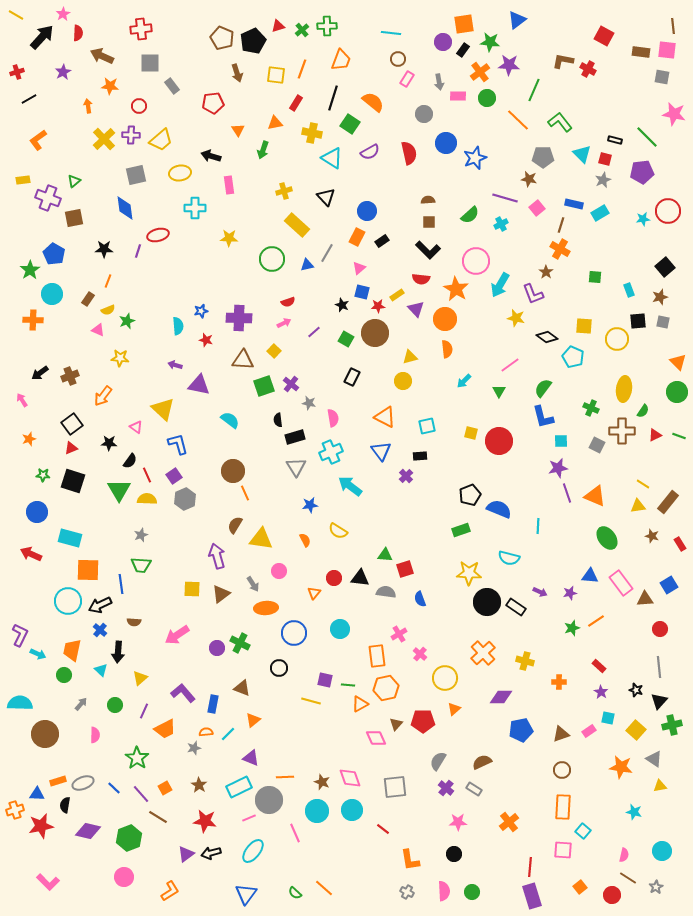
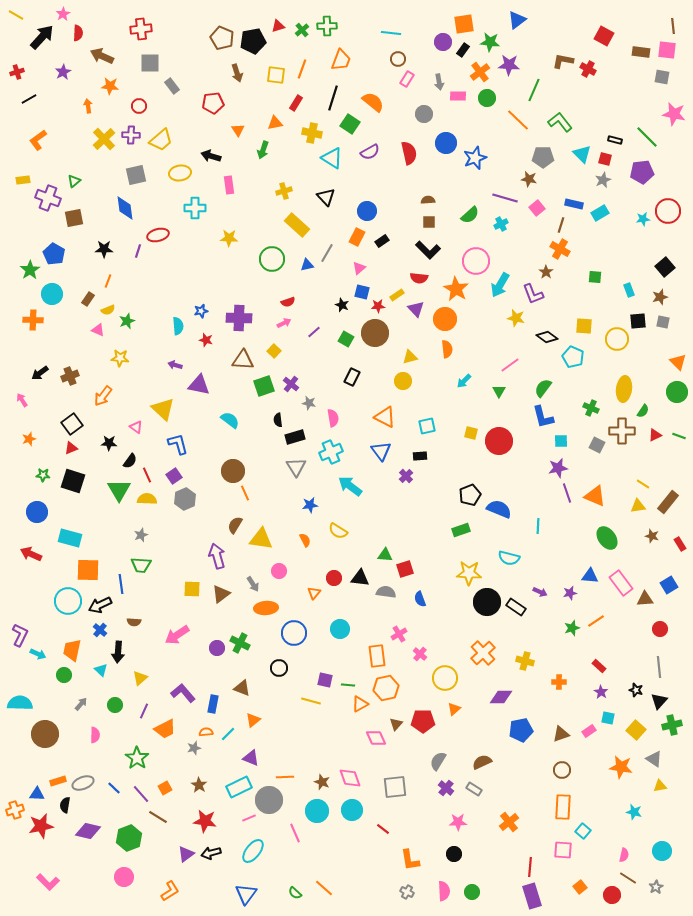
black pentagon at (253, 41): rotated 15 degrees clockwise
red semicircle at (421, 279): moved 2 px left, 1 px up
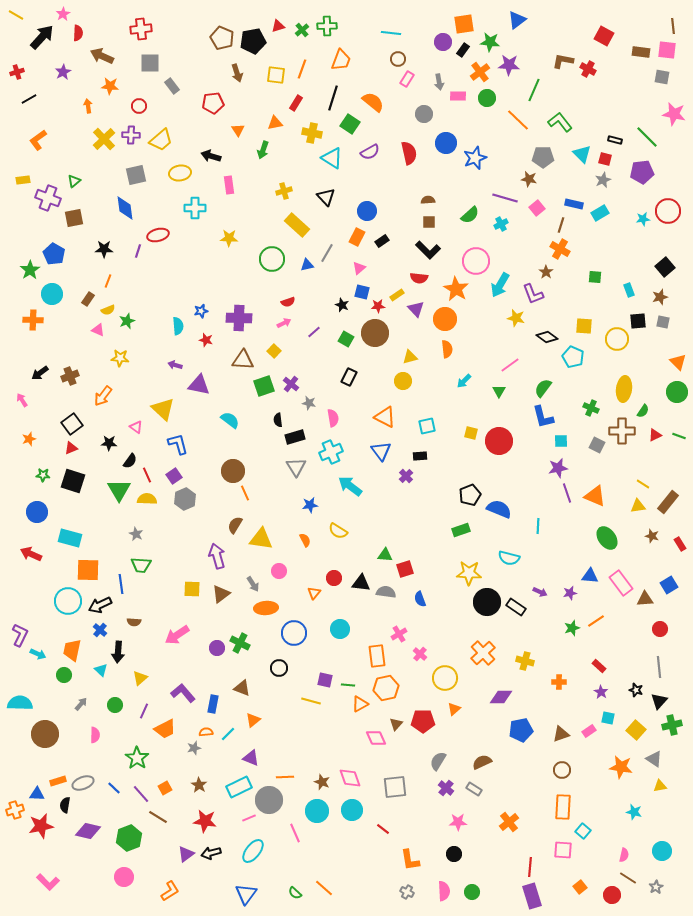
black rectangle at (352, 377): moved 3 px left
gray star at (141, 535): moved 5 px left, 1 px up; rotated 24 degrees counterclockwise
black triangle at (360, 578): moved 1 px right, 5 px down
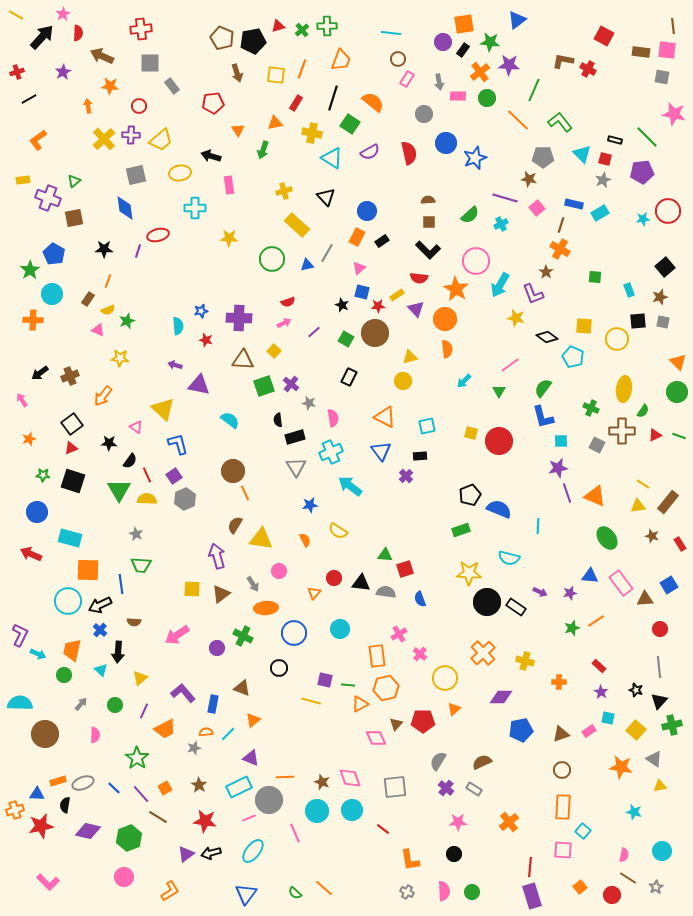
green cross at (240, 643): moved 3 px right, 7 px up
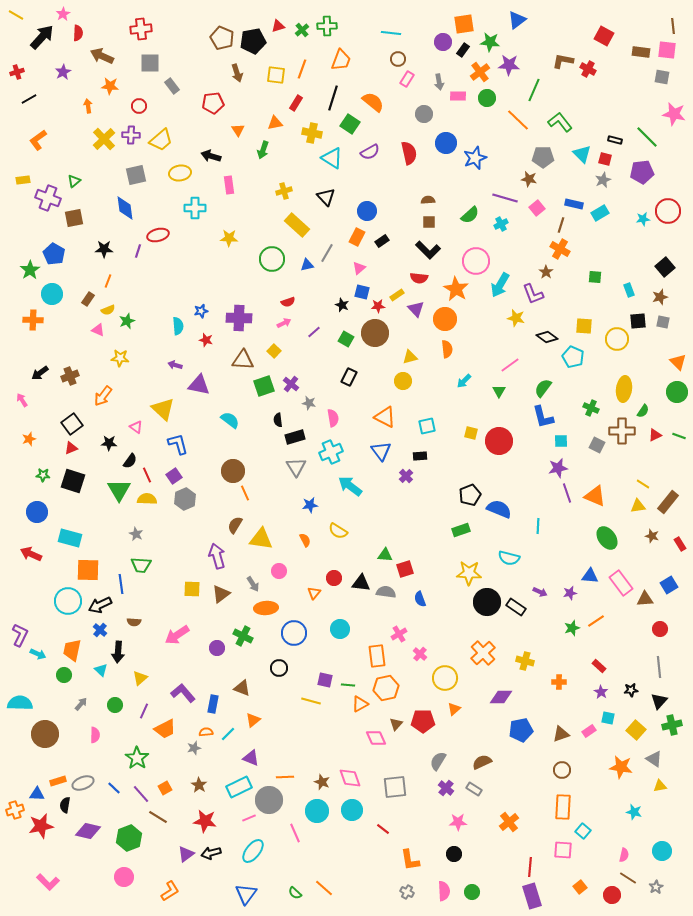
black star at (636, 690): moved 5 px left; rotated 24 degrees counterclockwise
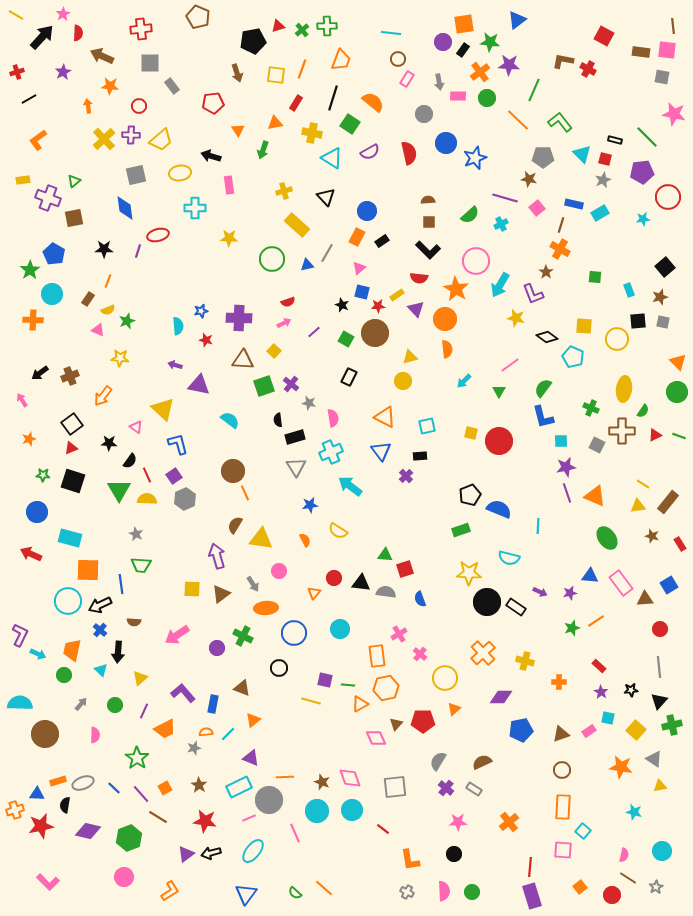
brown pentagon at (222, 38): moved 24 px left, 21 px up
red circle at (668, 211): moved 14 px up
purple star at (558, 468): moved 8 px right, 1 px up
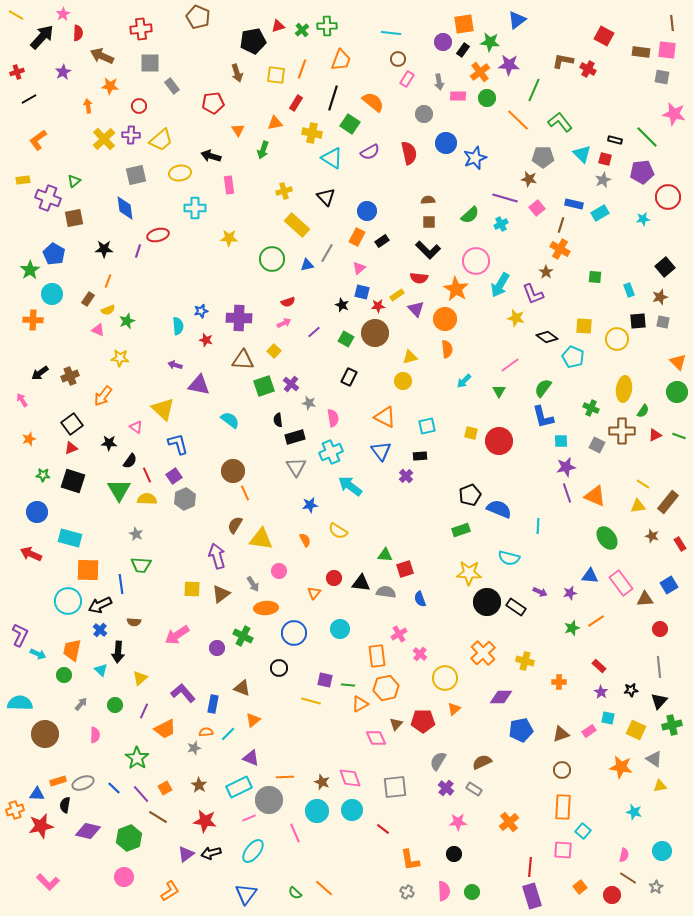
brown line at (673, 26): moved 1 px left, 3 px up
yellow square at (636, 730): rotated 18 degrees counterclockwise
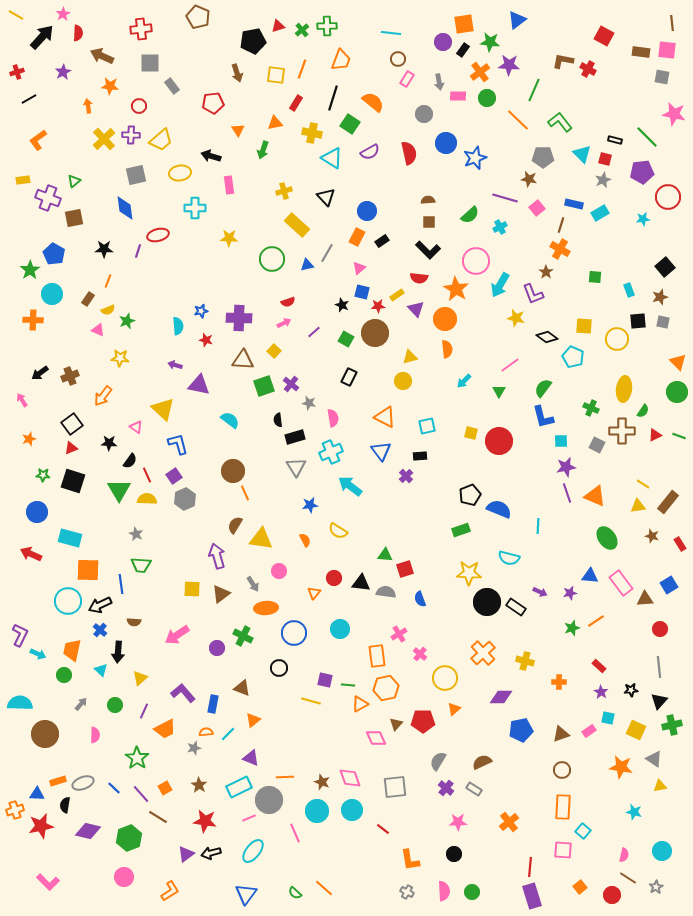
cyan cross at (501, 224): moved 1 px left, 3 px down
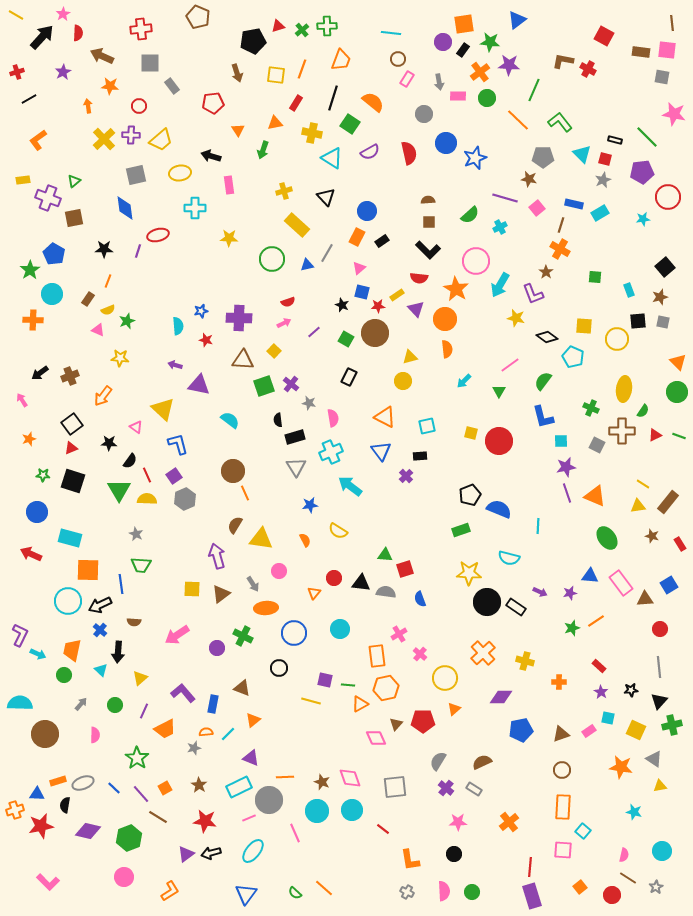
green semicircle at (543, 388): moved 7 px up
